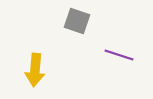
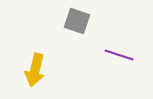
yellow arrow: rotated 8 degrees clockwise
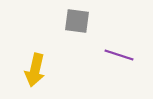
gray square: rotated 12 degrees counterclockwise
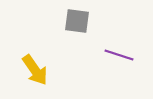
yellow arrow: rotated 48 degrees counterclockwise
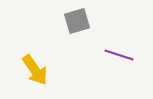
gray square: rotated 24 degrees counterclockwise
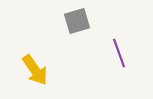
purple line: moved 2 px up; rotated 52 degrees clockwise
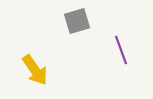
purple line: moved 2 px right, 3 px up
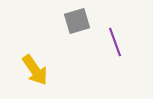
purple line: moved 6 px left, 8 px up
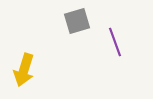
yellow arrow: moved 11 px left; rotated 52 degrees clockwise
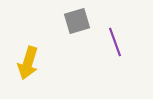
yellow arrow: moved 4 px right, 7 px up
